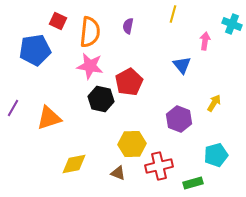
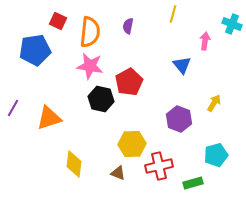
yellow diamond: rotated 72 degrees counterclockwise
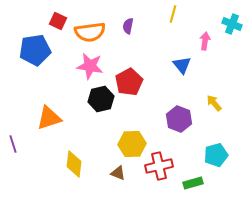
orange semicircle: rotated 76 degrees clockwise
black hexagon: rotated 25 degrees counterclockwise
yellow arrow: rotated 72 degrees counterclockwise
purple line: moved 36 px down; rotated 48 degrees counterclockwise
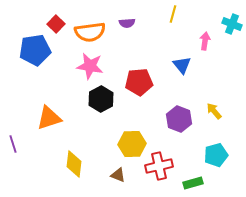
red square: moved 2 px left, 3 px down; rotated 18 degrees clockwise
purple semicircle: moved 1 px left, 3 px up; rotated 105 degrees counterclockwise
red pentagon: moved 10 px right; rotated 24 degrees clockwise
black hexagon: rotated 15 degrees counterclockwise
yellow arrow: moved 8 px down
brown triangle: moved 2 px down
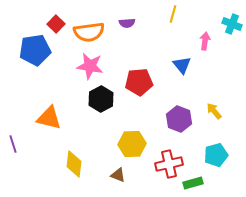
orange semicircle: moved 1 px left
orange triangle: rotated 32 degrees clockwise
red cross: moved 10 px right, 2 px up
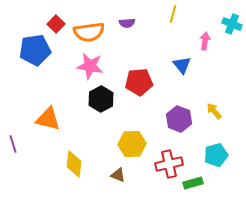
orange triangle: moved 1 px left, 1 px down
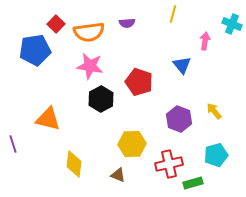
red pentagon: rotated 24 degrees clockwise
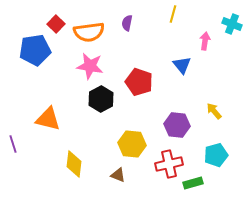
purple semicircle: rotated 105 degrees clockwise
purple hexagon: moved 2 px left, 6 px down; rotated 15 degrees counterclockwise
yellow hexagon: rotated 8 degrees clockwise
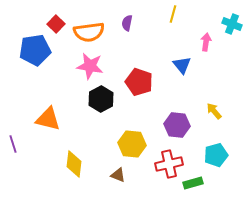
pink arrow: moved 1 px right, 1 px down
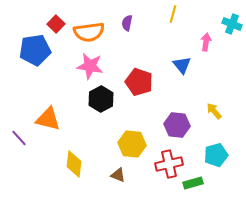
purple line: moved 6 px right, 6 px up; rotated 24 degrees counterclockwise
